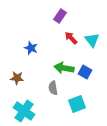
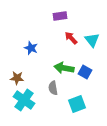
purple rectangle: rotated 48 degrees clockwise
cyan cross: moved 11 px up
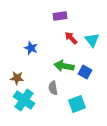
green arrow: moved 2 px up
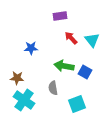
blue star: rotated 24 degrees counterclockwise
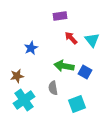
blue star: rotated 24 degrees counterclockwise
brown star: moved 2 px up; rotated 16 degrees counterclockwise
cyan cross: rotated 20 degrees clockwise
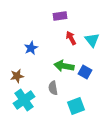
red arrow: rotated 16 degrees clockwise
cyan square: moved 1 px left, 2 px down
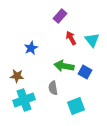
purple rectangle: rotated 40 degrees counterclockwise
brown star: rotated 16 degrees clockwise
cyan cross: rotated 15 degrees clockwise
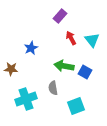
brown star: moved 6 px left, 7 px up
cyan cross: moved 2 px right, 1 px up
